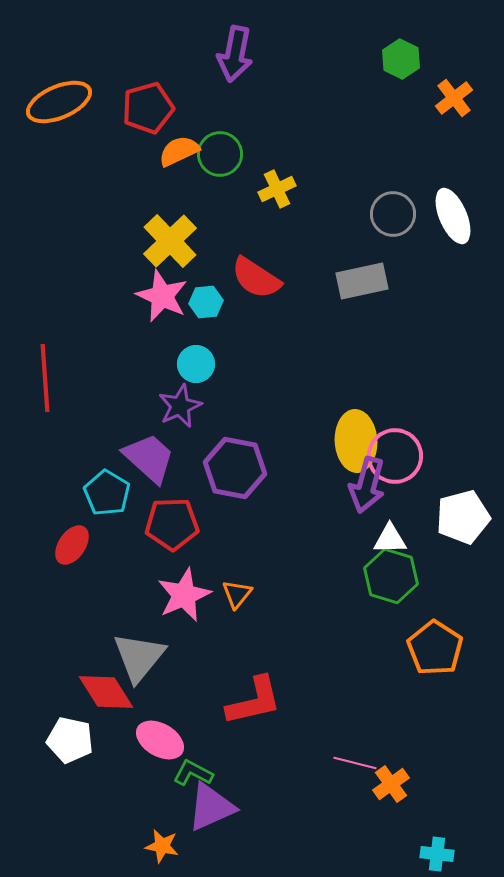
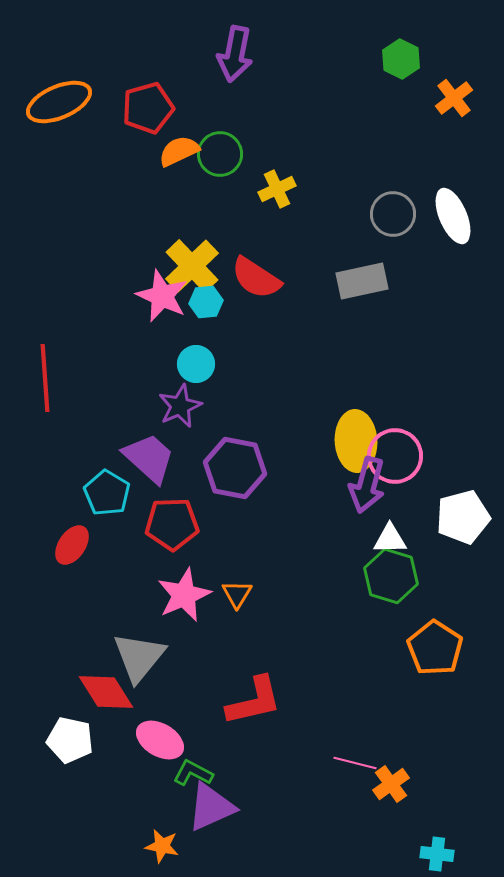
yellow cross at (170, 241): moved 22 px right, 25 px down
orange triangle at (237, 594): rotated 8 degrees counterclockwise
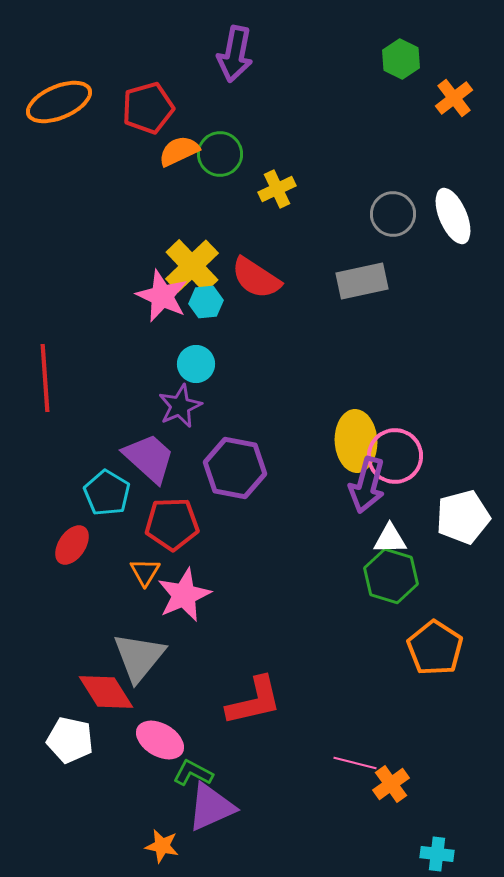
orange triangle at (237, 594): moved 92 px left, 22 px up
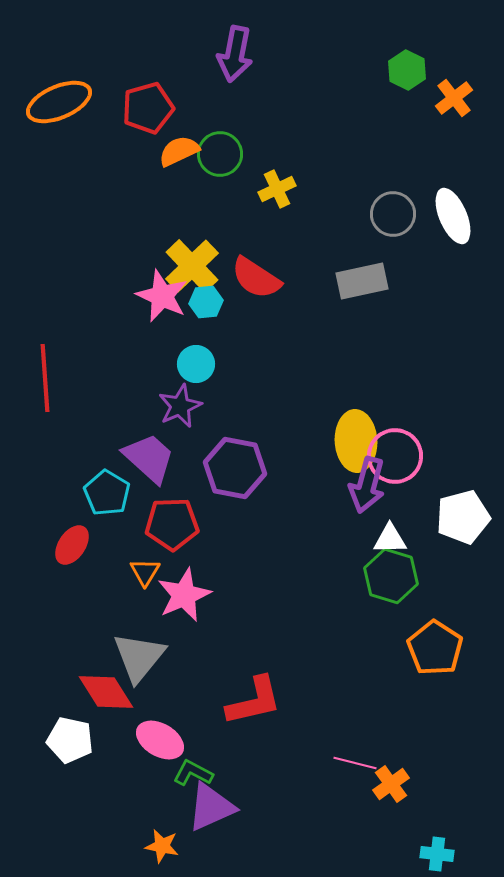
green hexagon at (401, 59): moved 6 px right, 11 px down
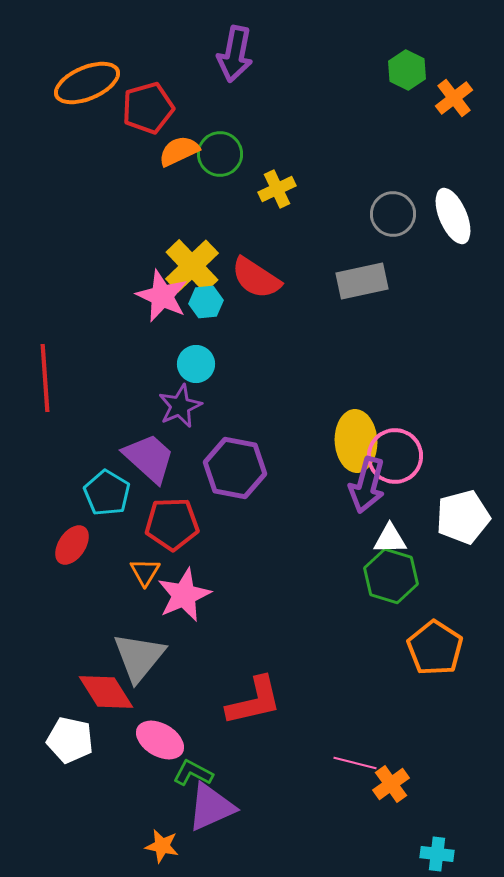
orange ellipse at (59, 102): moved 28 px right, 19 px up
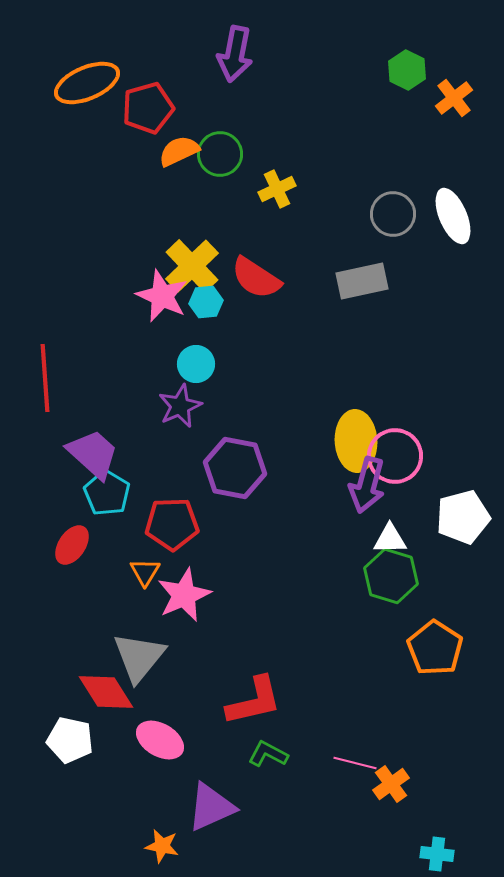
purple trapezoid at (149, 458): moved 56 px left, 4 px up
green L-shape at (193, 773): moved 75 px right, 19 px up
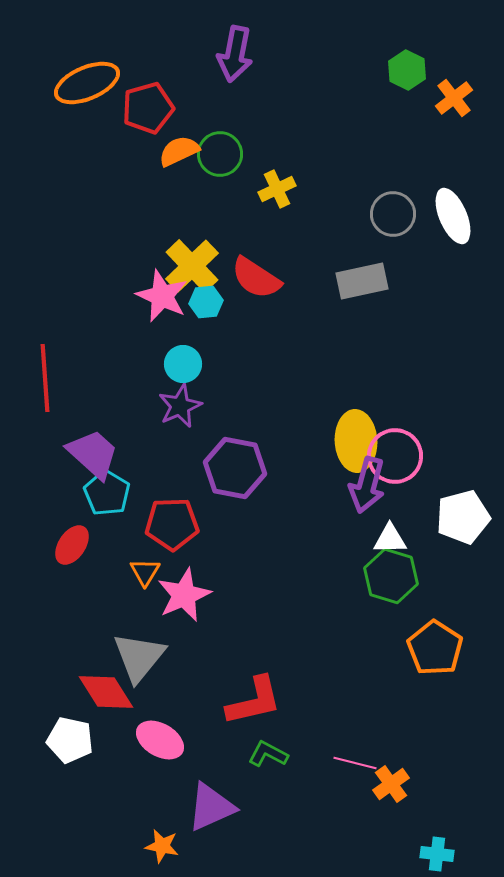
cyan circle at (196, 364): moved 13 px left
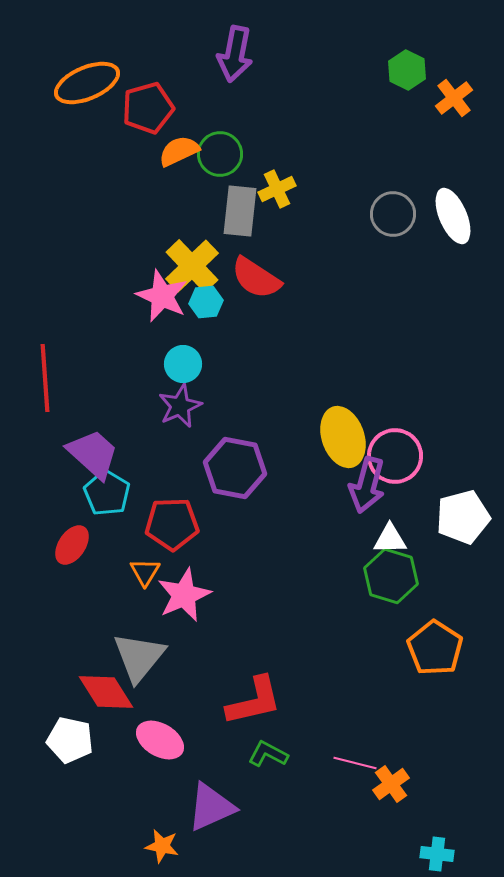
gray rectangle at (362, 281): moved 122 px left, 70 px up; rotated 72 degrees counterclockwise
yellow ellipse at (356, 441): moved 13 px left, 4 px up; rotated 16 degrees counterclockwise
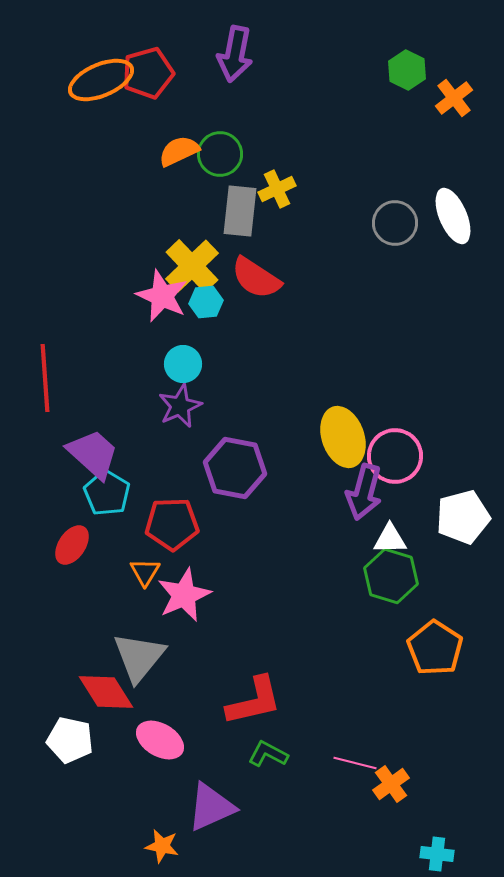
orange ellipse at (87, 83): moved 14 px right, 3 px up
red pentagon at (148, 108): moved 35 px up
gray circle at (393, 214): moved 2 px right, 9 px down
purple arrow at (367, 485): moved 3 px left, 7 px down
